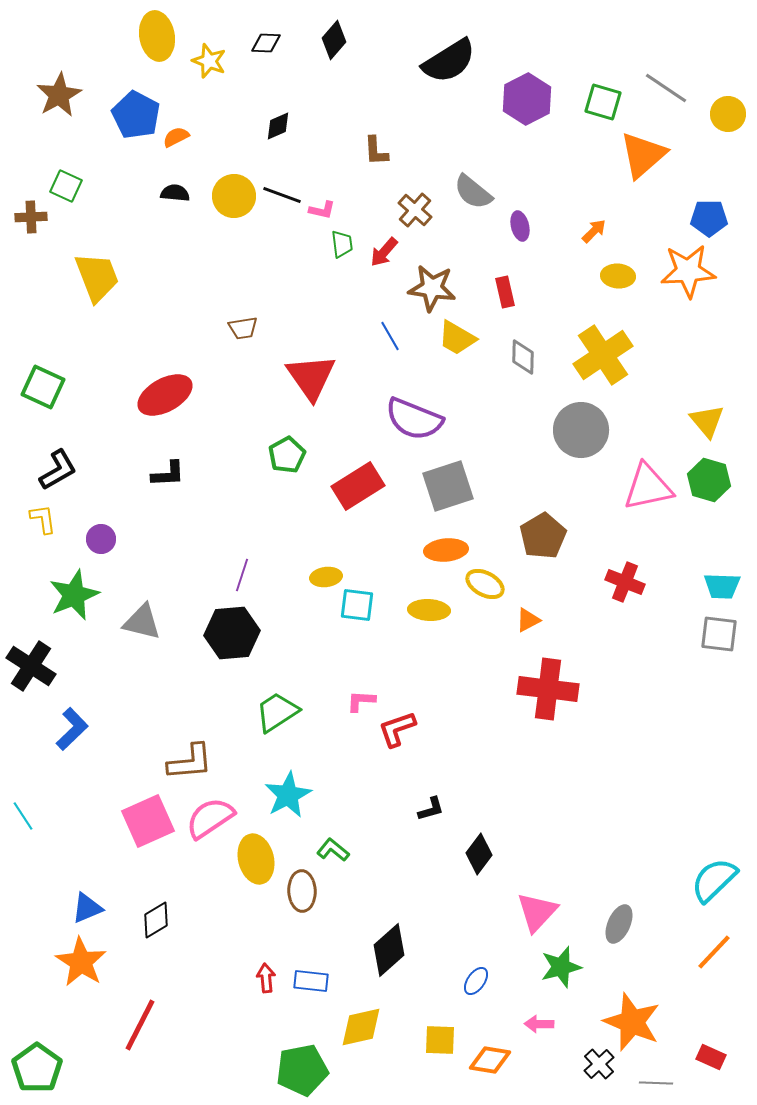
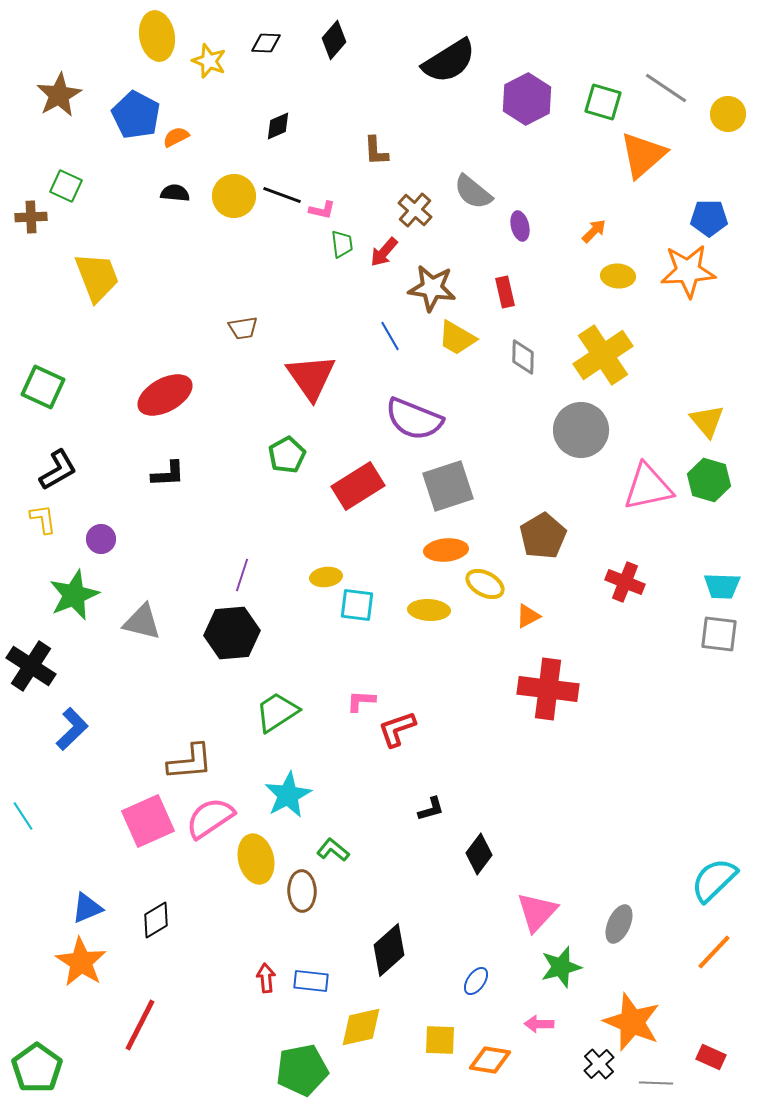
orange triangle at (528, 620): moved 4 px up
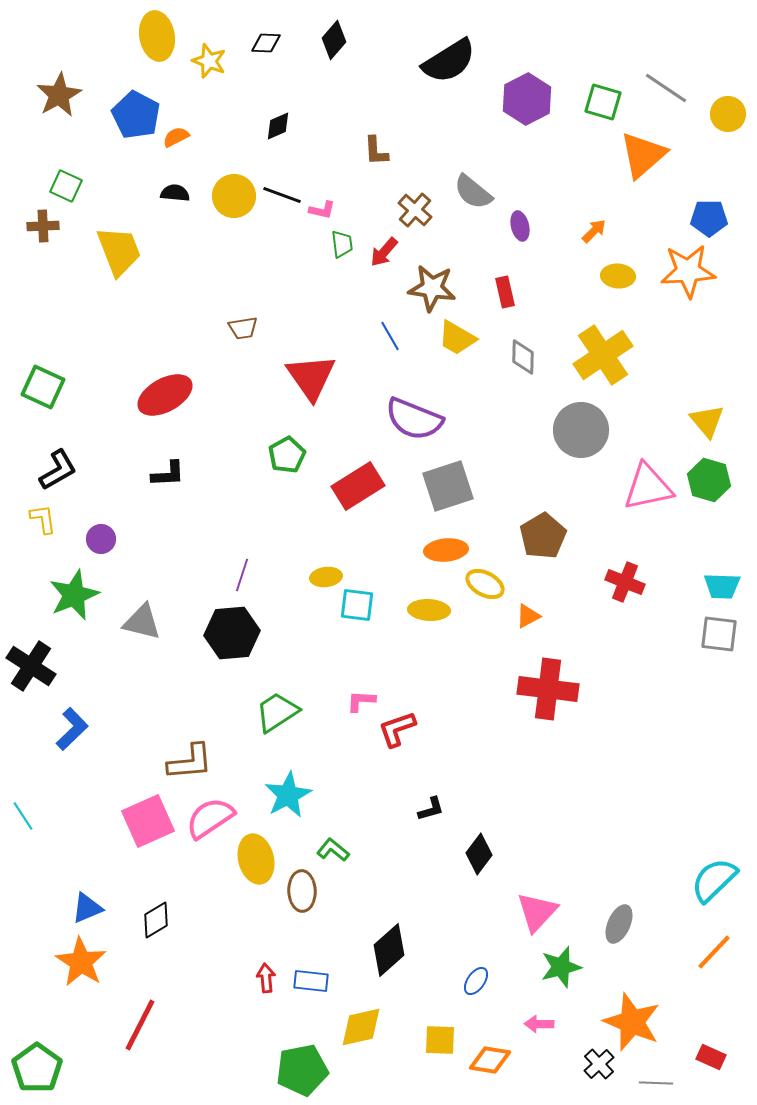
brown cross at (31, 217): moved 12 px right, 9 px down
yellow trapezoid at (97, 277): moved 22 px right, 26 px up
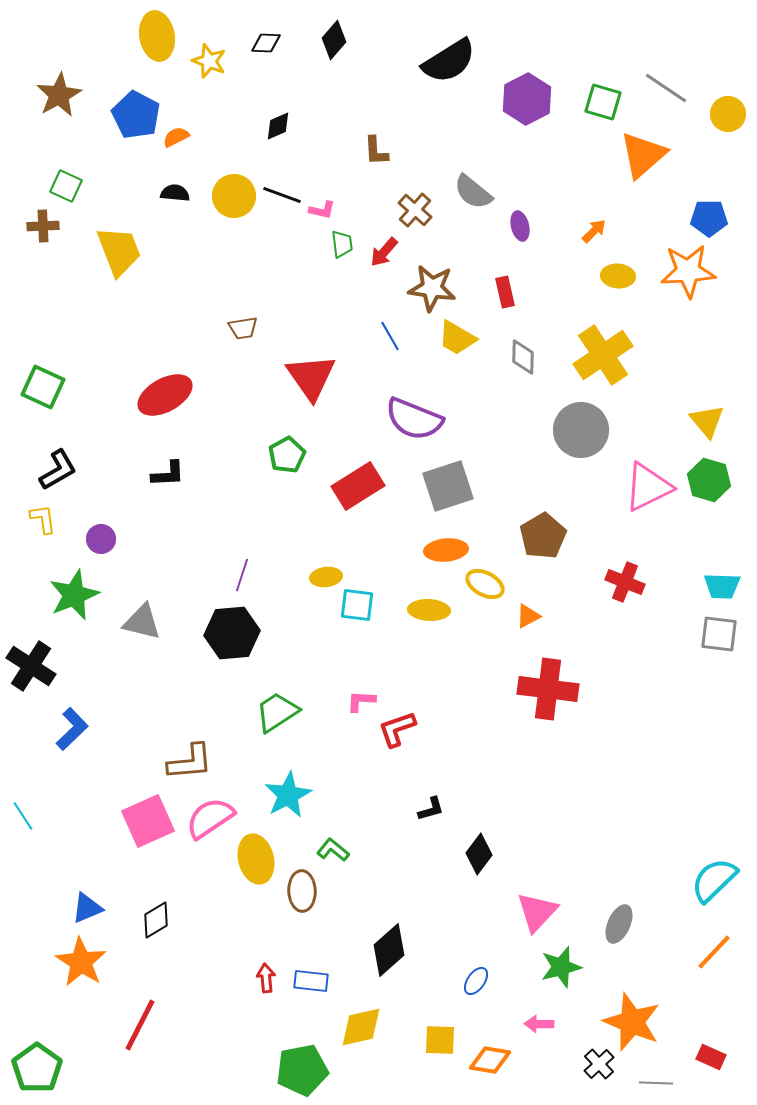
pink triangle at (648, 487): rotated 14 degrees counterclockwise
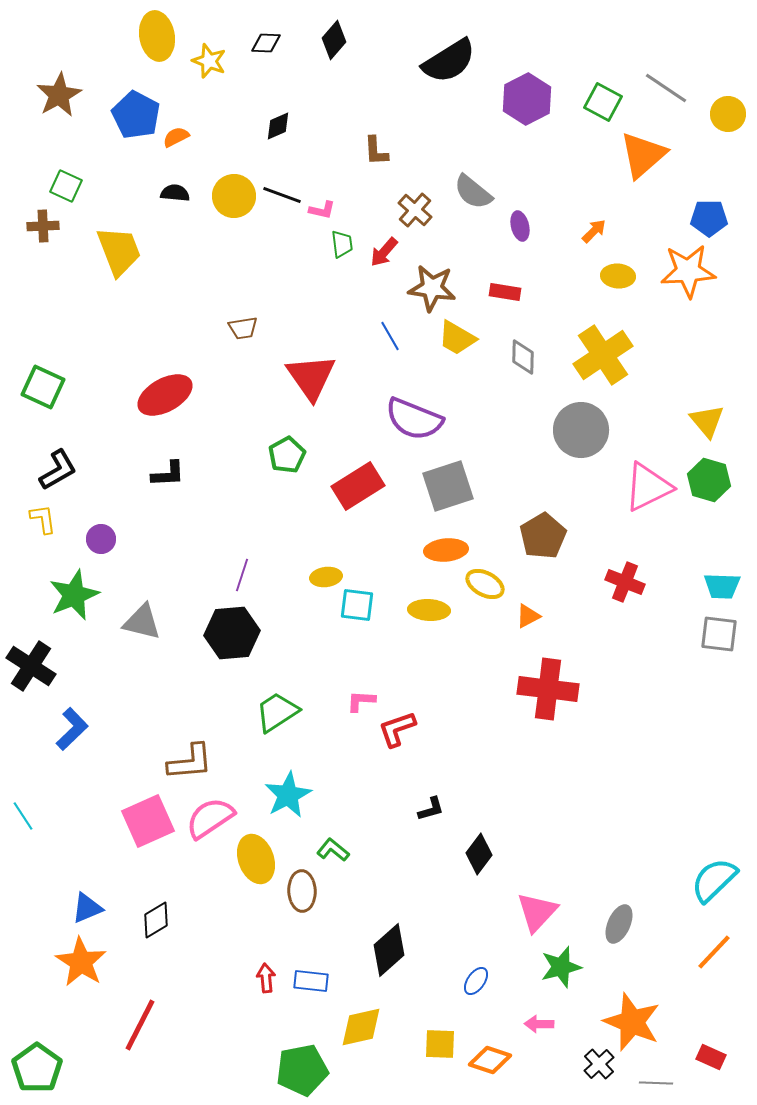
green square at (603, 102): rotated 12 degrees clockwise
red rectangle at (505, 292): rotated 68 degrees counterclockwise
yellow ellipse at (256, 859): rotated 6 degrees counterclockwise
yellow square at (440, 1040): moved 4 px down
orange diamond at (490, 1060): rotated 9 degrees clockwise
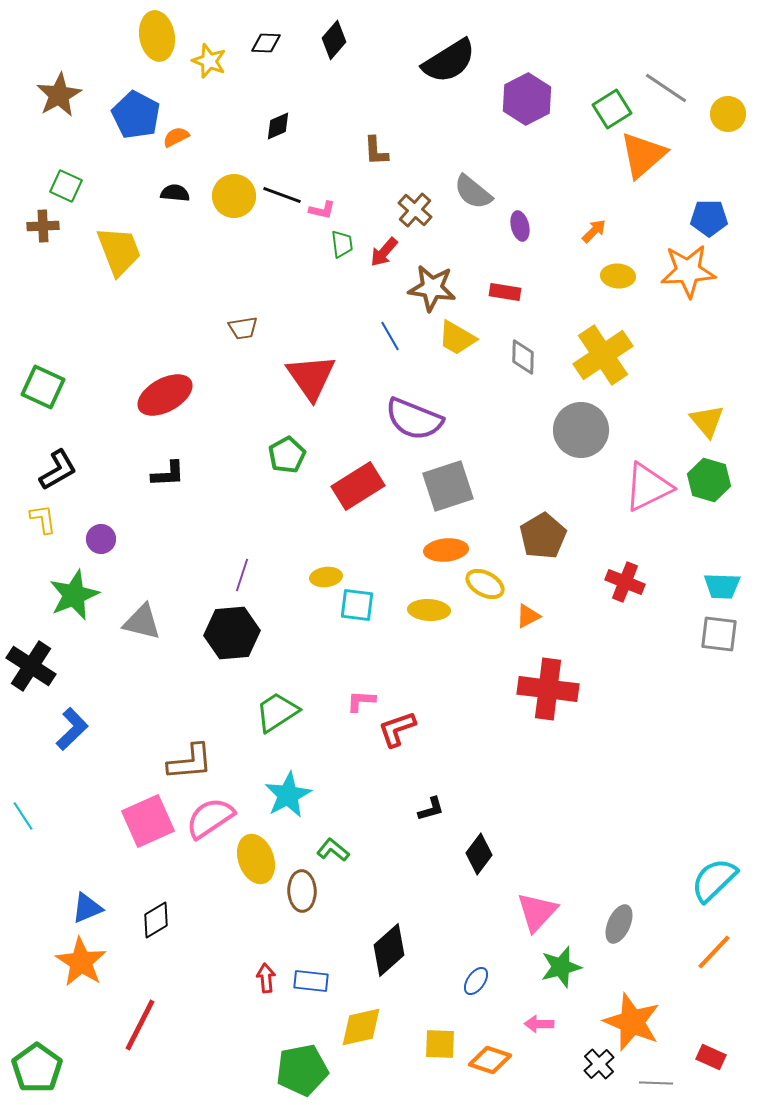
green square at (603, 102): moved 9 px right, 7 px down; rotated 30 degrees clockwise
